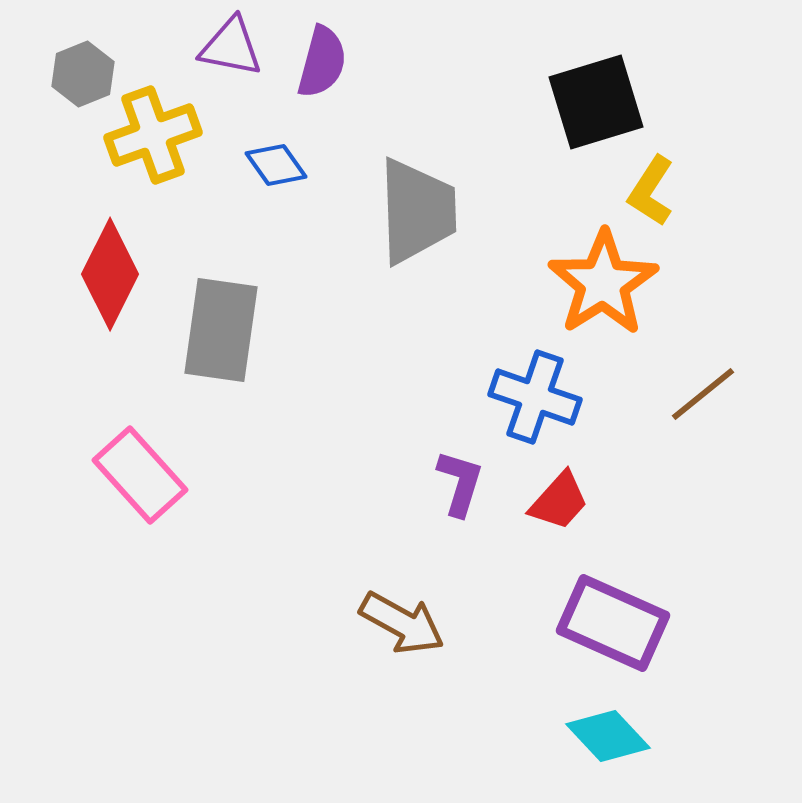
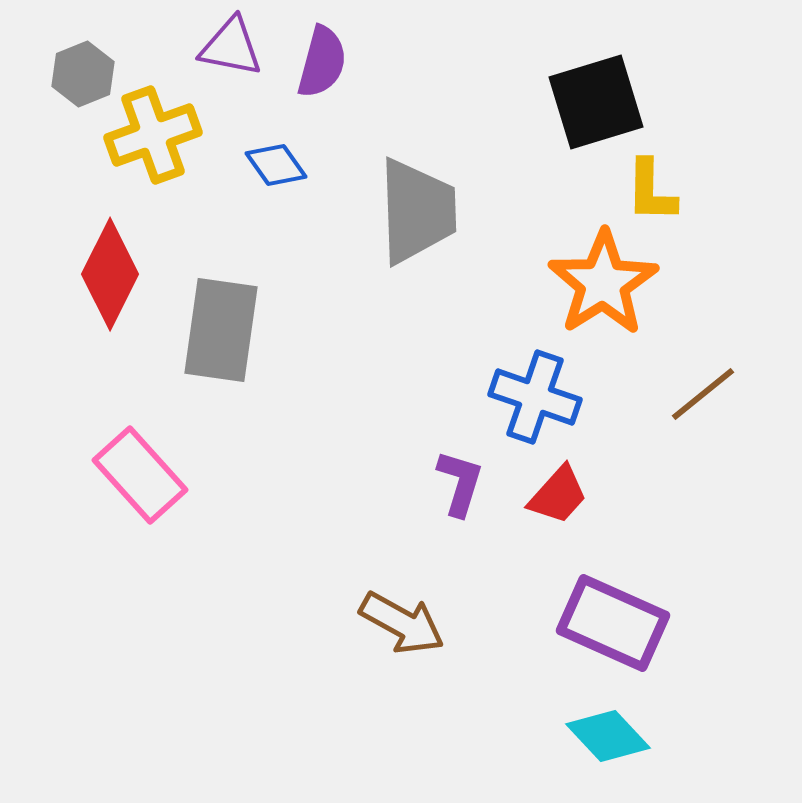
yellow L-shape: rotated 32 degrees counterclockwise
red trapezoid: moved 1 px left, 6 px up
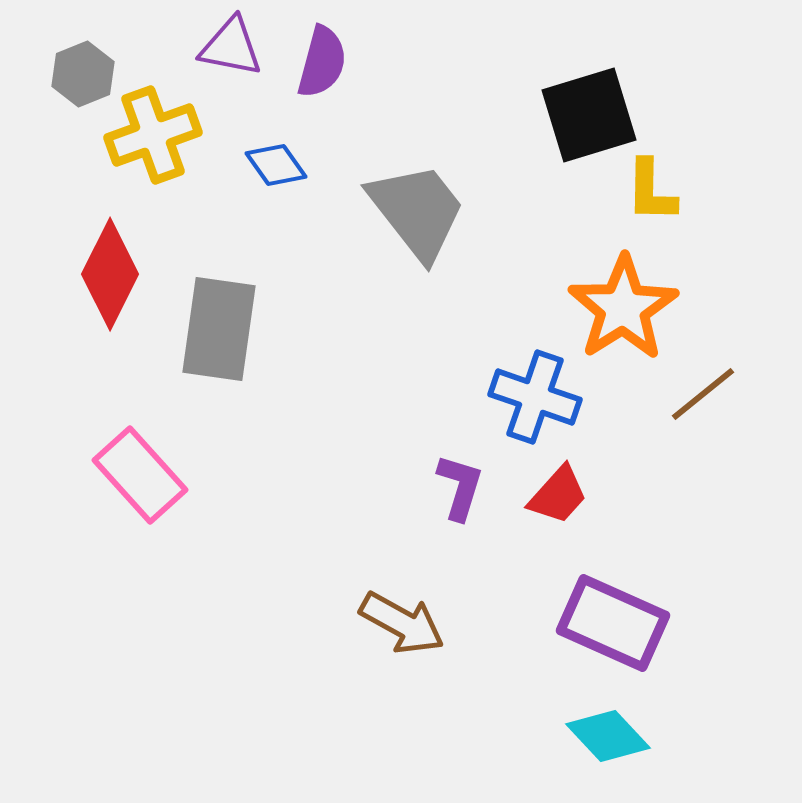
black square: moved 7 px left, 13 px down
gray trapezoid: rotated 36 degrees counterclockwise
orange star: moved 20 px right, 25 px down
gray rectangle: moved 2 px left, 1 px up
purple L-shape: moved 4 px down
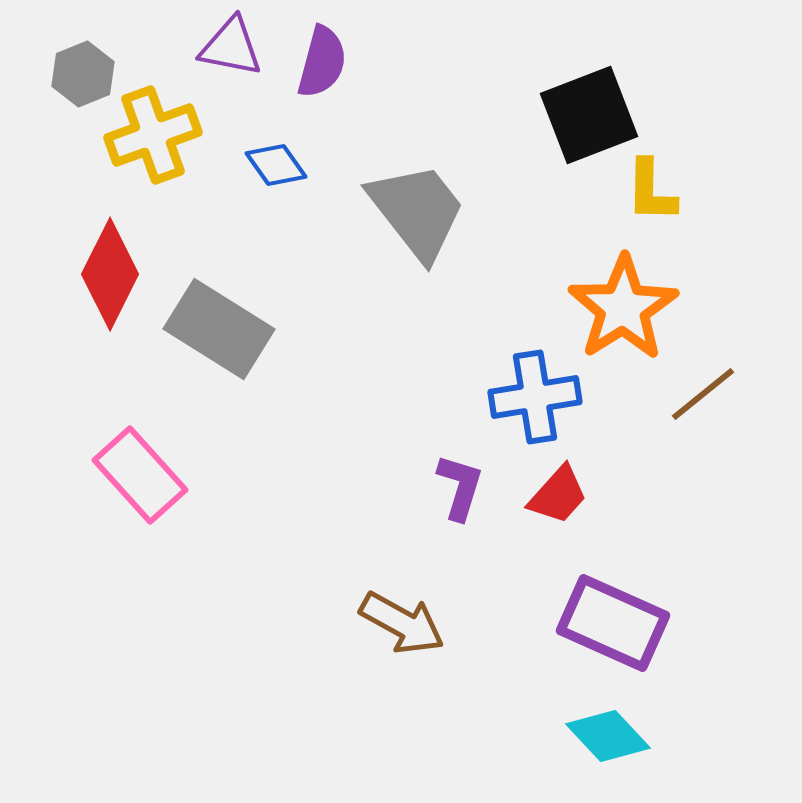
black square: rotated 4 degrees counterclockwise
gray rectangle: rotated 66 degrees counterclockwise
blue cross: rotated 28 degrees counterclockwise
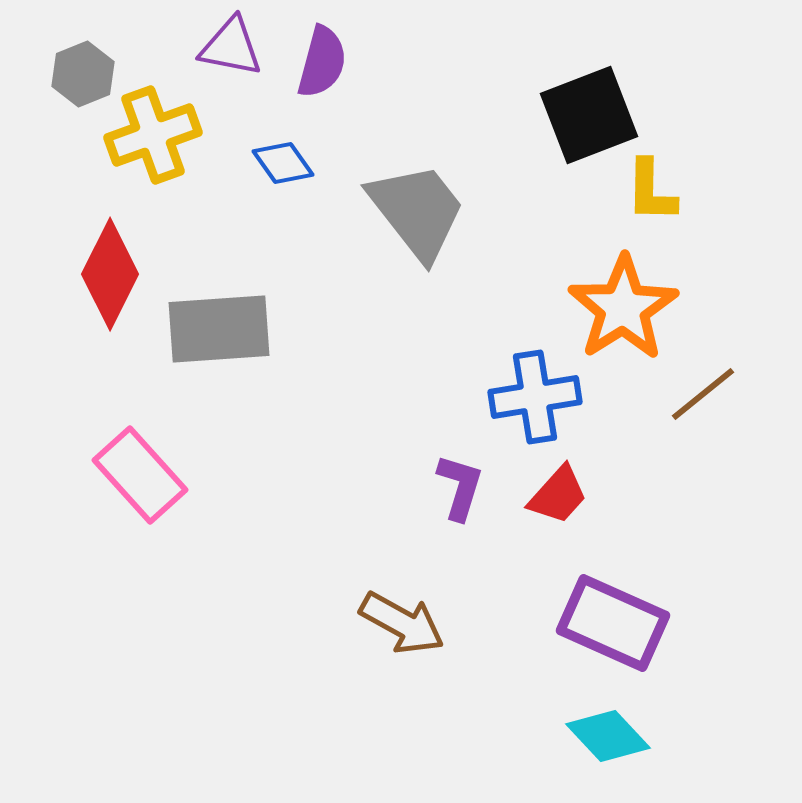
blue diamond: moved 7 px right, 2 px up
gray rectangle: rotated 36 degrees counterclockwise
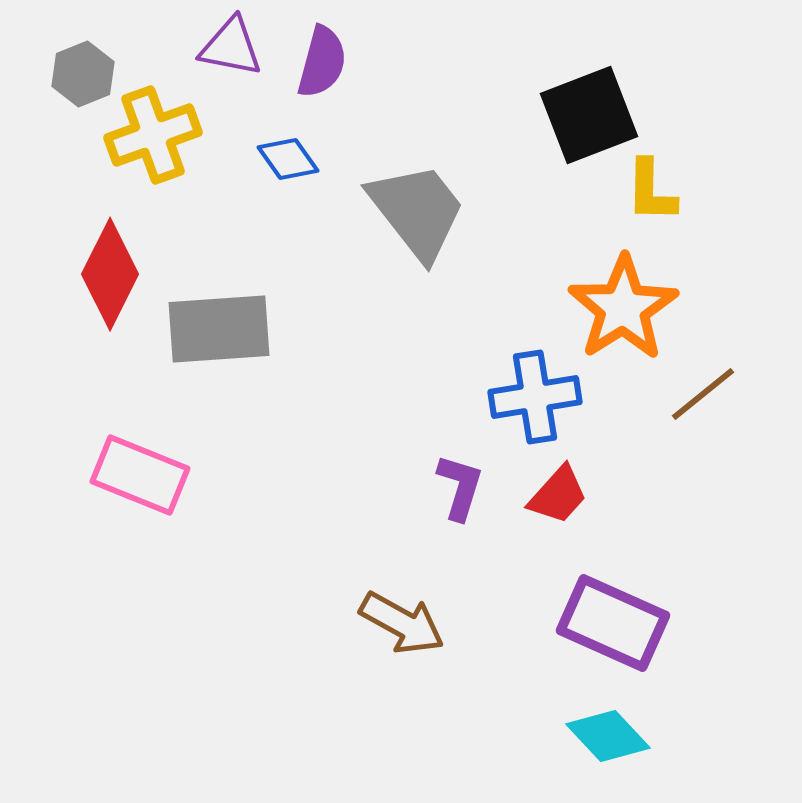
blue diamond: moved 5 px right, 4 px up
pink rectangle: rotated 26 degrees counterclockwise
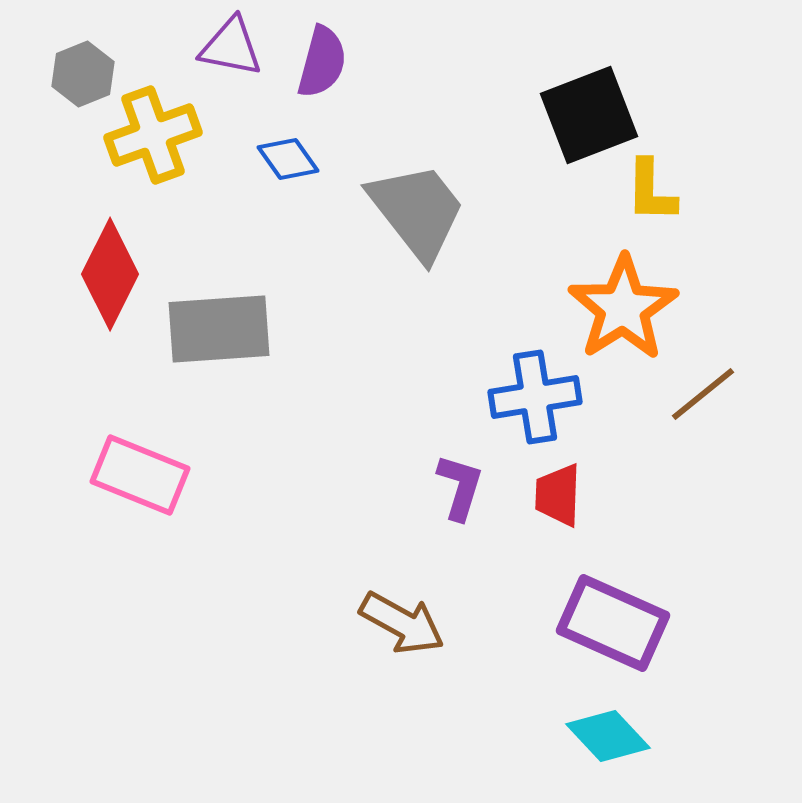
red trapezoid: rotated 140 degrees clockwise
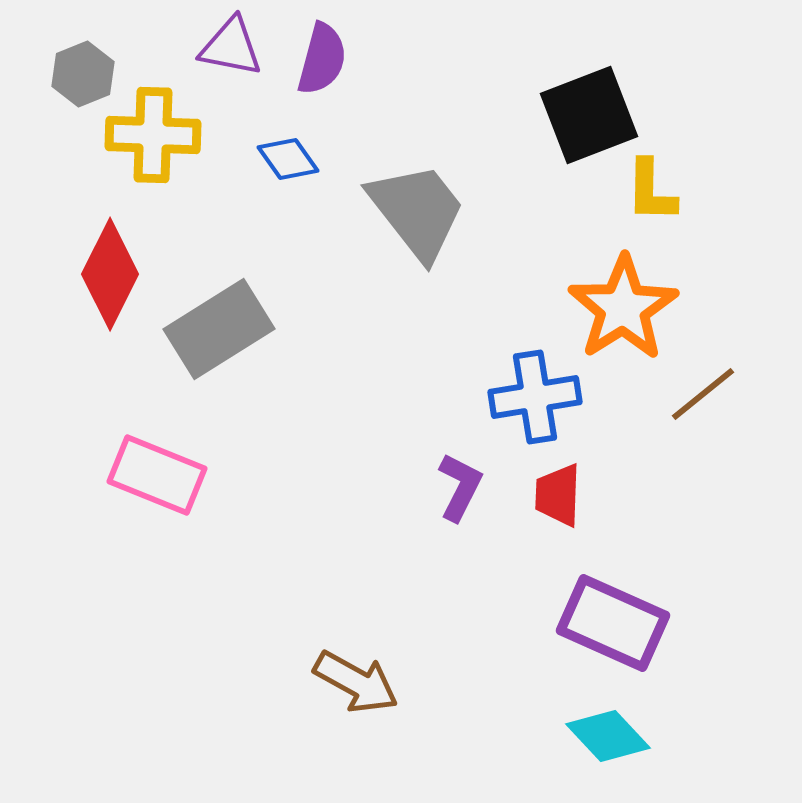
purple semicircle: moved 3 px up
yellow cross: rotated 22 degrees clockwise
gray rectangle: rotated 28 degrees counterclockwise
pink rectangle: moved 17 px right
purple L-shape: rotated 10 degrees clockwise
brown arrow: moved 46 px left, 59 px down
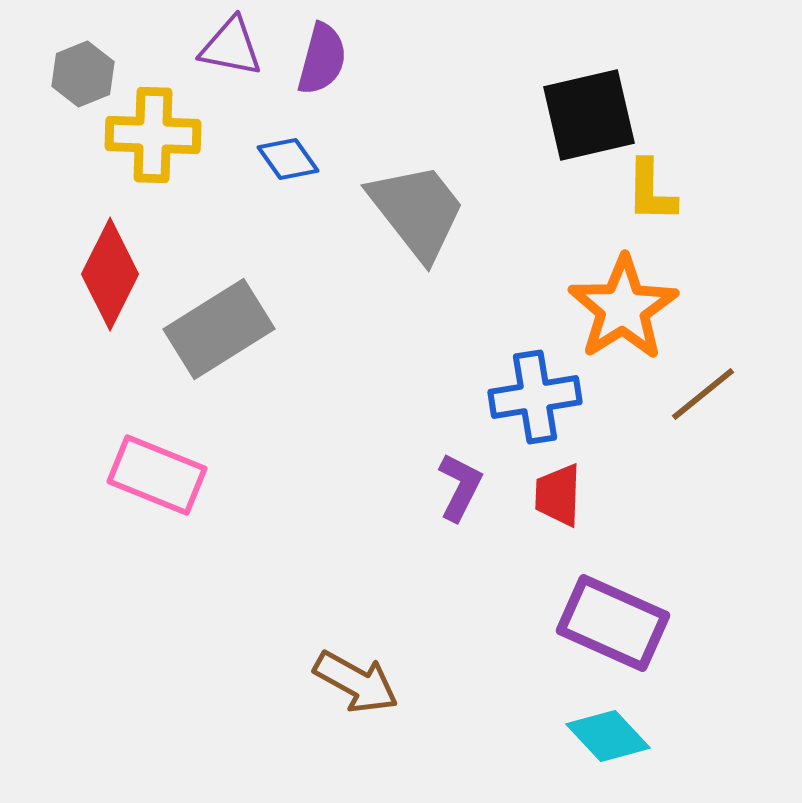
black square: rotated 8 degrees clockwise
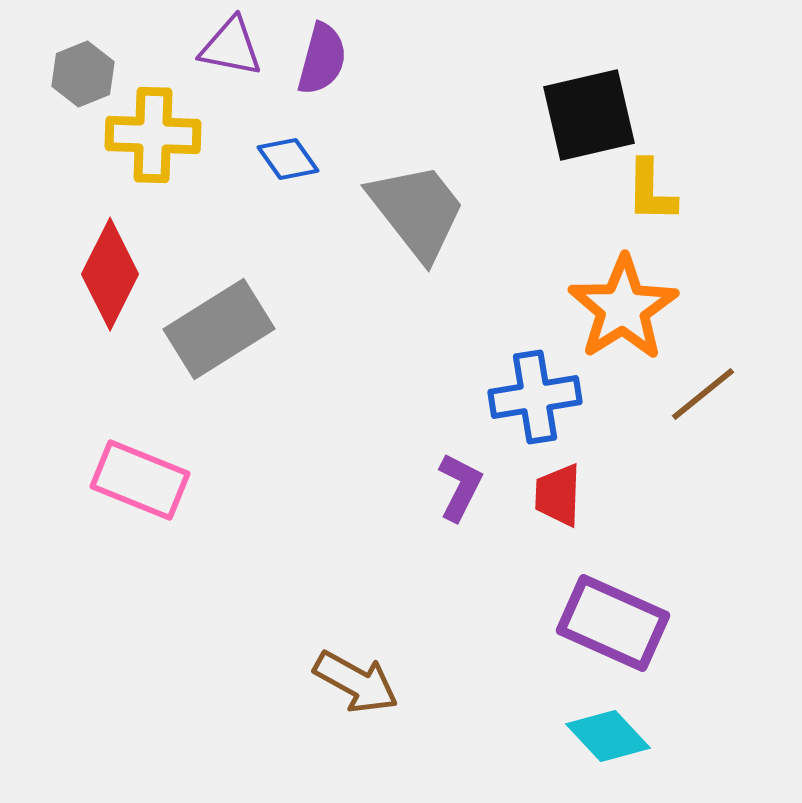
pink rectangle: moved 17 px left, 5 px down
